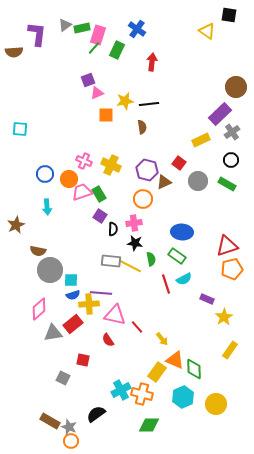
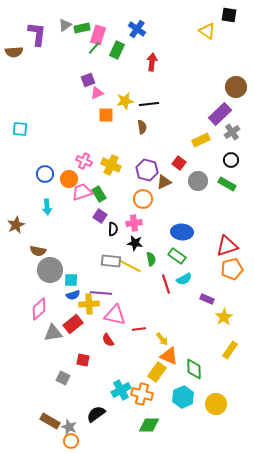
red line at (137, 327): moved 2 px right, 2 px down; rotated 56 degrees counterclockwise
orange triangle at (175, 360): moved 6 px left, 4 px up
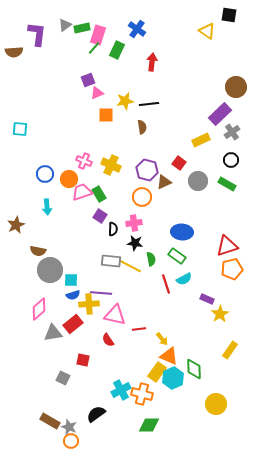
orange circle at (143, 199): moved 1 px left, 2 px up
yellow star at (224, 317): moved 4 px left, 3 px up
cyan hexagon at (183, 397): moved 10 px left, 19 px up
